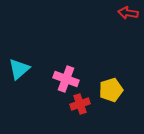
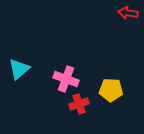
yellow pentagon: rotated 20 degrees clockwise
red cross: moved 1 px left
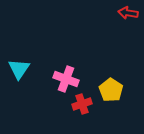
cyan triangle: rotated 15 degrees counterclockwise
yellow pentagon: rotated 30 degrees clockwise
red cross: moved 3 px right
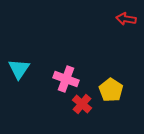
red arrow: moved 2 px left, 6 px down
red cross: rotated 30 degrees counterclockwise
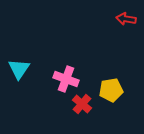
yellow pentagon: rotated 30 degrees clockwise
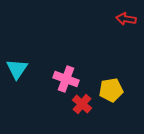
cyan triangle: moved 2 px left
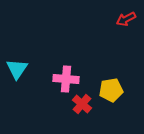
red arrow: rotated 36 degrees counterclockwise
pink cross: rotated 15 degrees counterclockwise
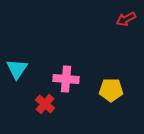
yellow pentagon: rotated 10 degrees clockwise
red cross: moved 37 px left
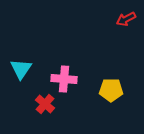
cyan triangle: moved 4 px right
pink cross: moved 2 px left
